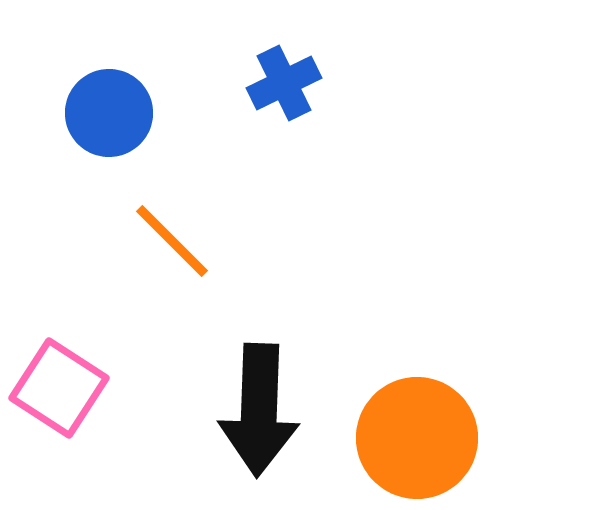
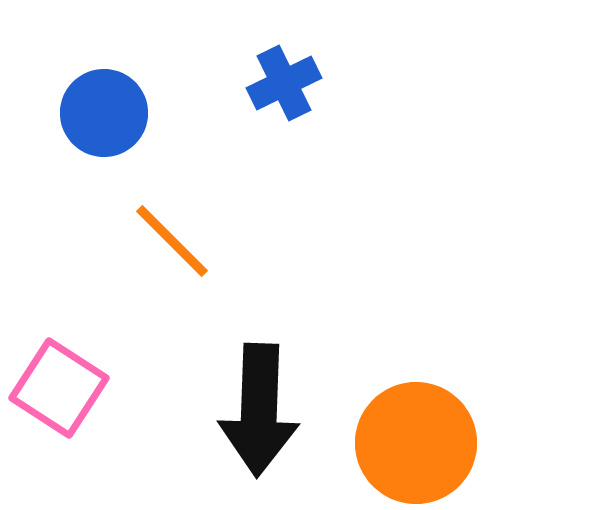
blue circle: moved 5 px left
orange circle: moved 1 px left, 5 px down
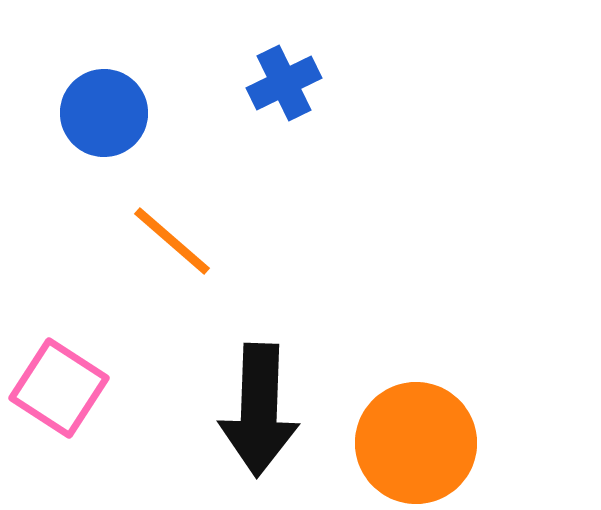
orange line: rotated 4 degrees counterclockwise
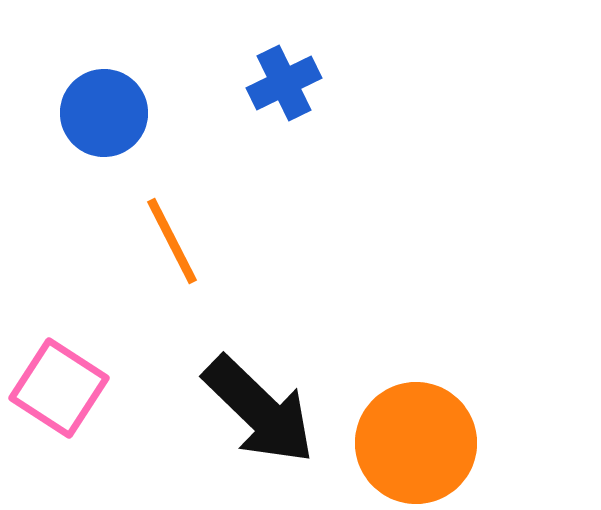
orange line: rotated 22 degrees clockwise
black arrow: rotated 48 degrees counterclockwise
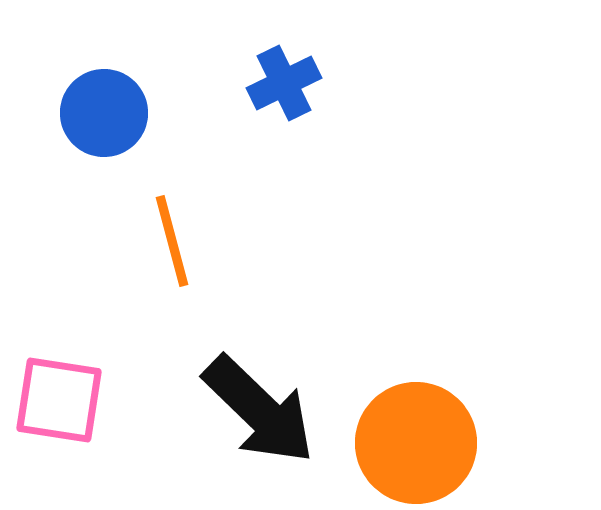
orange line: rotated 12 degrees clockwise
pink square: moved 12 px down; rotated 24 degrees counterclockwise
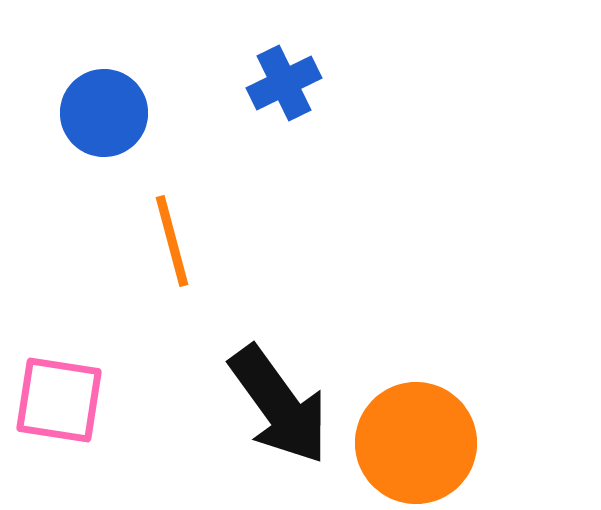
black arrow: moved 20 px right, 5 px up; rotated 10 degrees clockwise
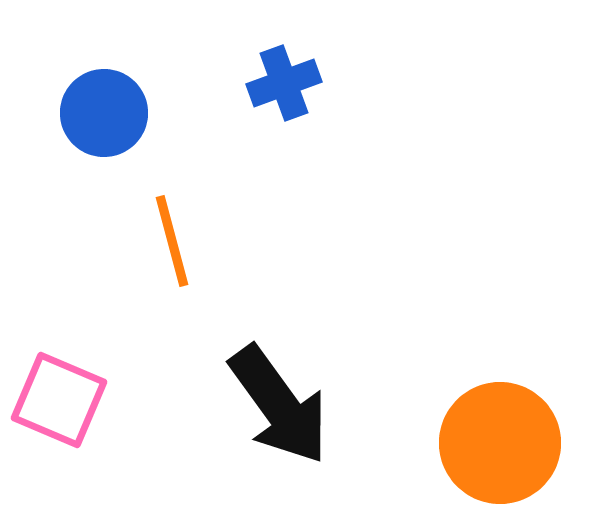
blue cross: rotated 6 degrees clockwise
pink square: rotated 14 degrees clockwise
orange circle: moved 84 px right
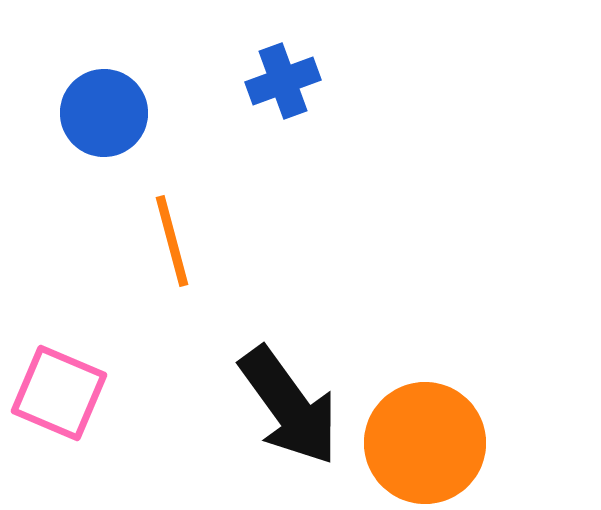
blue cross: moved 1 px left, 2 px up
pink square: moved 7 px up
black arrow: moved 10 px right, 1 px down
orange circle: moved 75 px left
